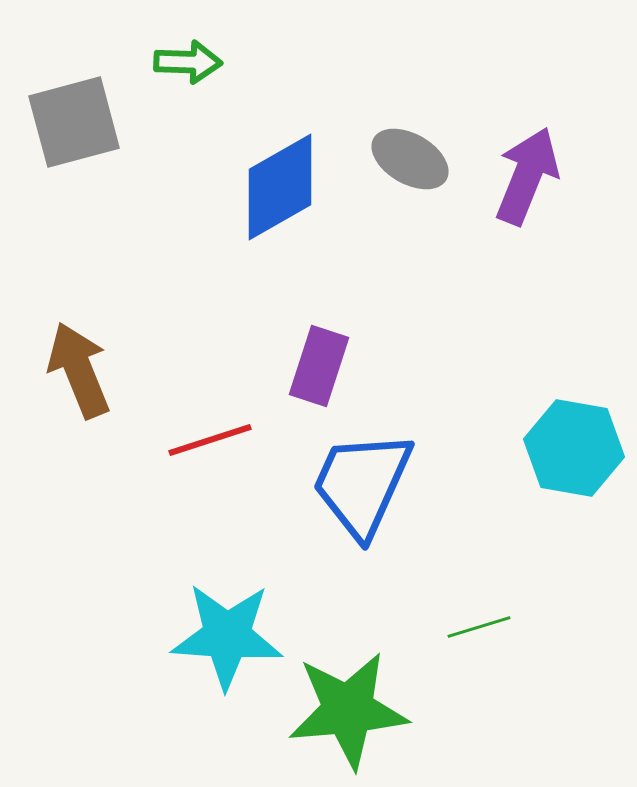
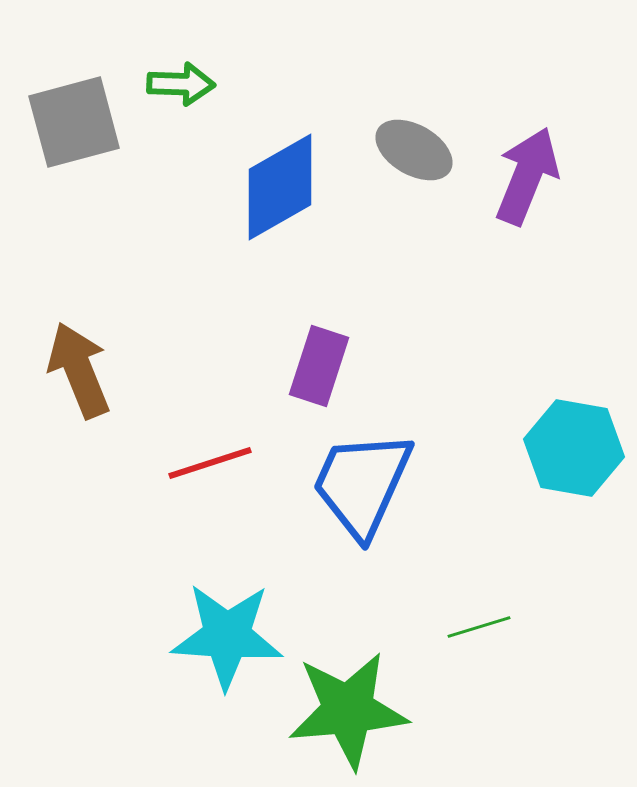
green arrow: moved 7 px left, 22 px down
gray ellipse: moved 4 px right, 9 px up
red line: moved 23 px down
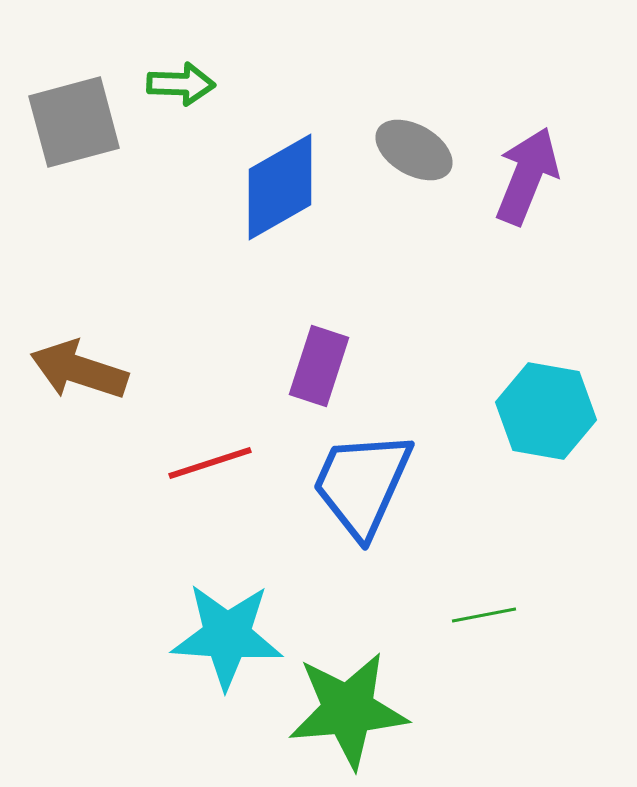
brown arrow: rotated 50 degrees counterclockwise
cyan hexagon: moved 28 px left, 37 px up
green line: moved 5 px right, 12 px up; rotated 6 degrees clockwise
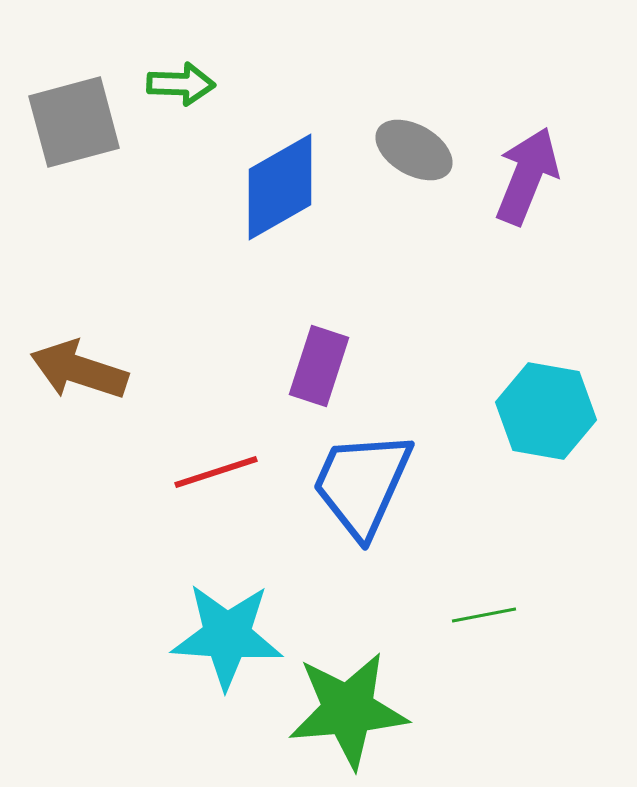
red line: moved 6 px right, 9 px down
